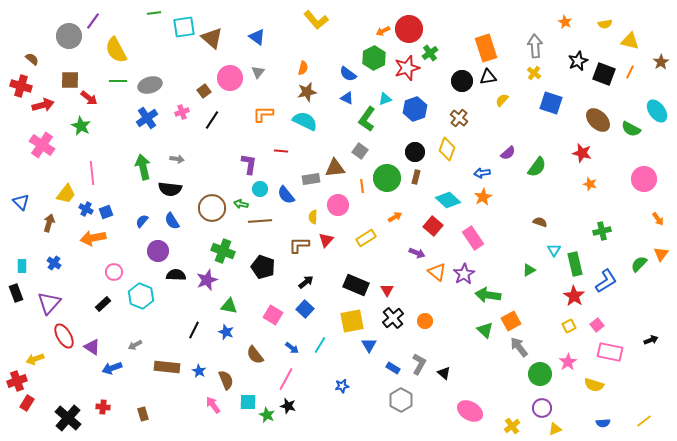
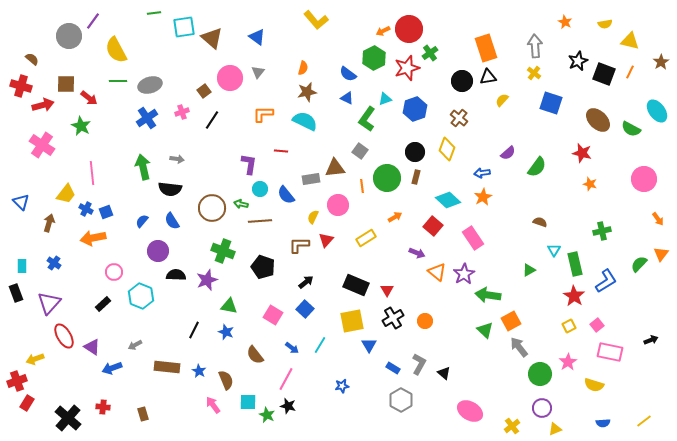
brown square at (70, 80): moved 4 px left, 4 px down
yellow semicircle at (313, 217): rotated 24 degrees clockwise
black cross at (393, 318): rotated 10 degrees clockwise
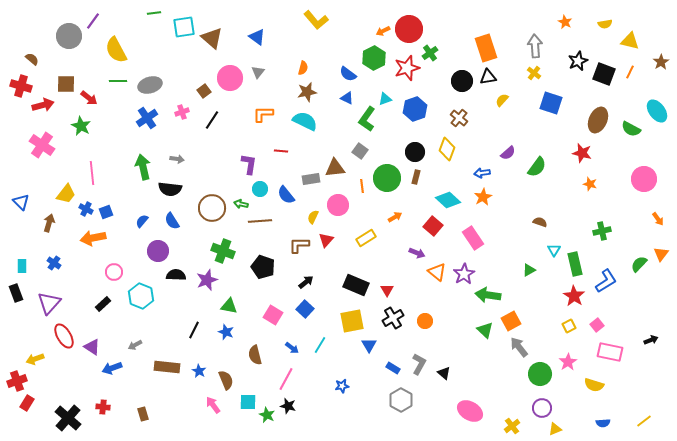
brown ellipse at (598, 120): rotated 70 degrees clockwise
brown semicircle at (255, 355): rotated 24 degrees clockwise
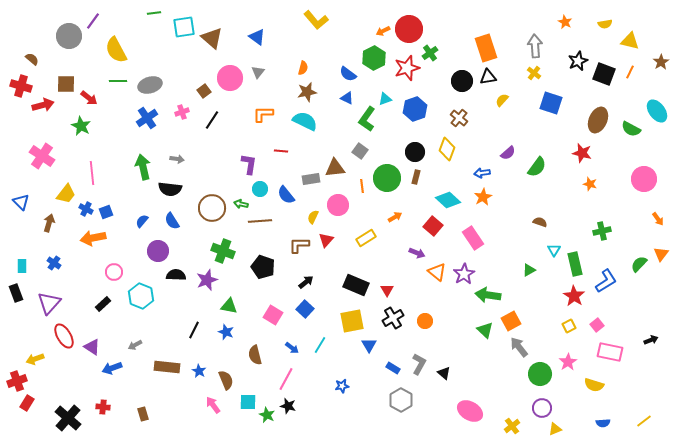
pink cross at (42, 145): moved 11 px down
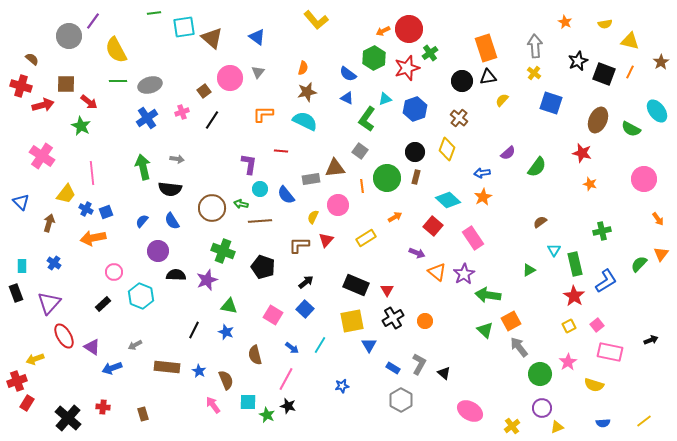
red arrow at (89, 98): moved 4 px down
brown semicircle at (540, 222): rotated 56 degrees counterclockwise
yellow triangle at (555, 429): moved 2 px right, 2 px up
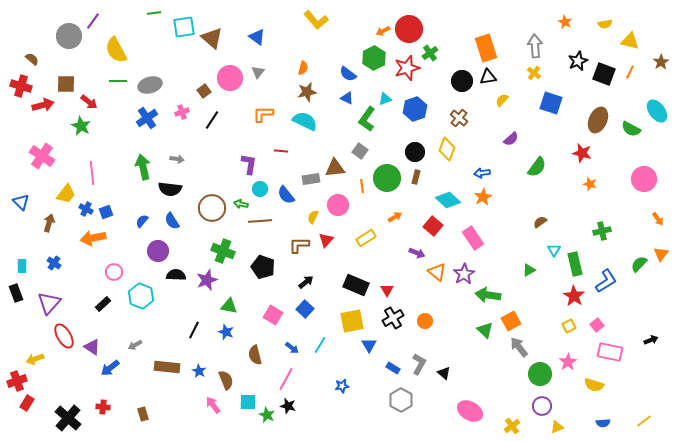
purple semicircle at (508, 153): moved 3 px right, 14 px up
blue arrow at (112, 368): moved 2 px left; rotated 18 degrees counterclockwise
purple circle at (542, 408): moved 2 px up
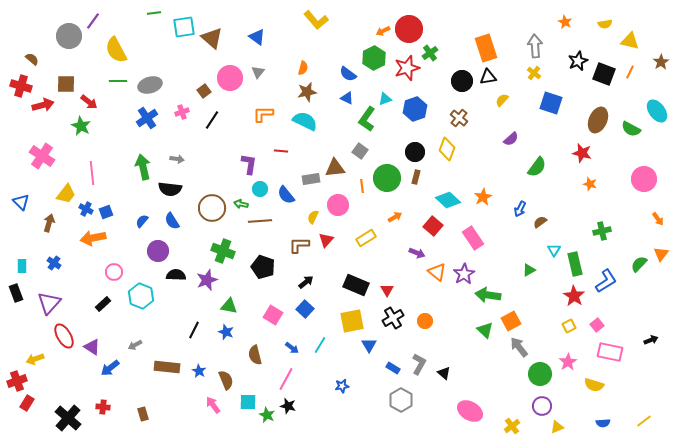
blue arrow at (482, 173): moved 38 px right, 36 px down; rotated 56 degrees counterclockwise
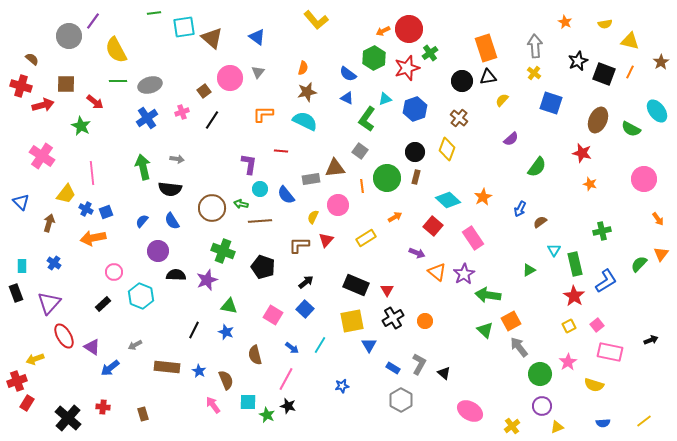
red arrow at (89, 102): moved 6 px right
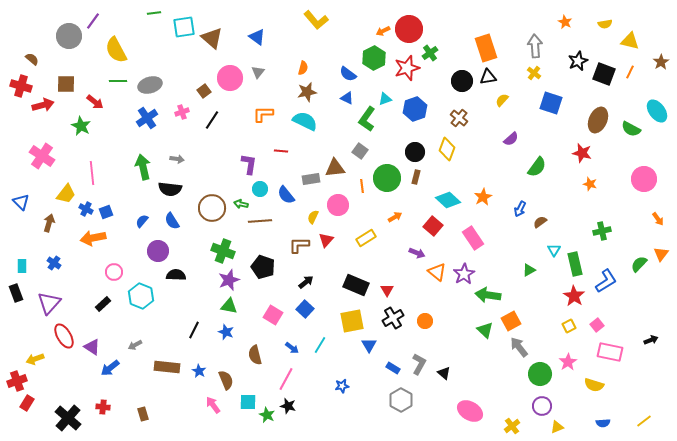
purple star at (207, 280): moved 22 px right
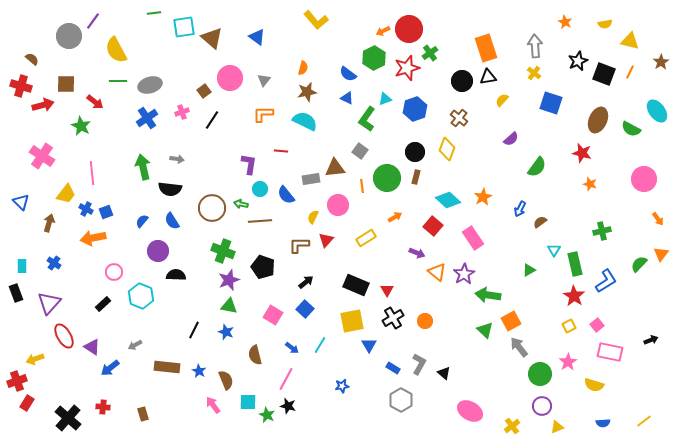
gray triangle at (258, 72): moved 6 px right, 8 px down
